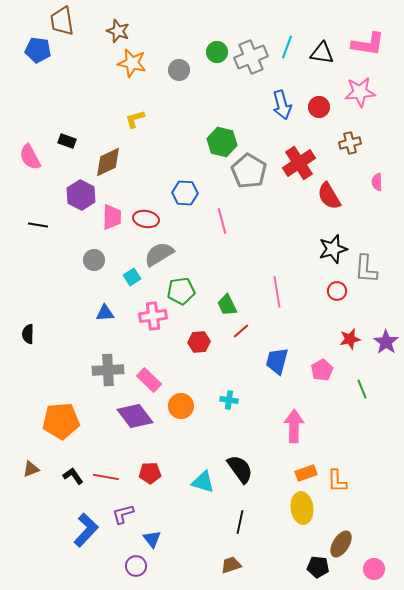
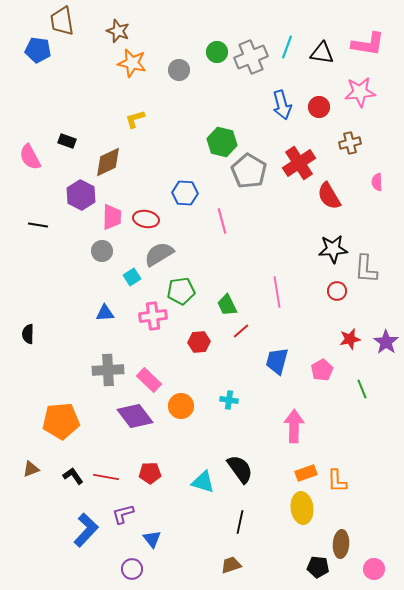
black star at (333, 249): rotated 12 degrees clockwise
gray circle at (94, 260): moved 8 px right, 9 px up
brown ellipse at (341, 544): rotated 28 degrees counterclockwise
purple circle at (136, 566): moved 4 px left, 3 px down
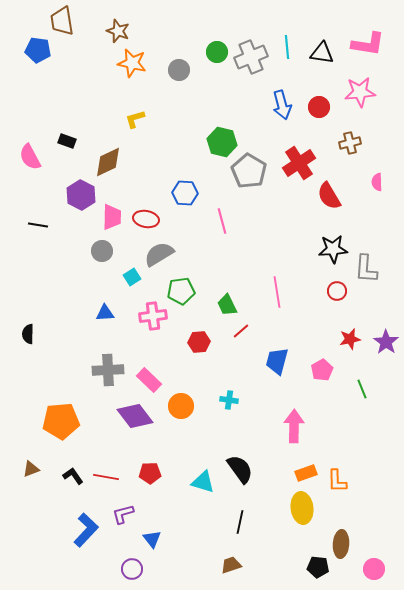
cyan line at (287, 47): rotated 25 degrees counterclockwise
